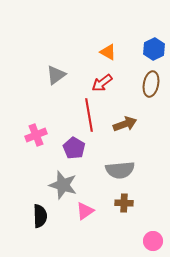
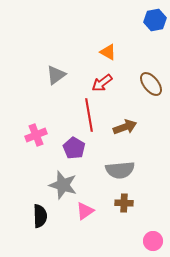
blue hexagon: moved 1 px right, 29 px up; rotated 15 degrees clockwise
brown ellipse: rotated 50 degrees counterclockwise
brown arrow: moved 3 px down
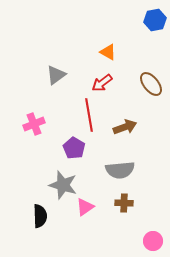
pink cross: moved 2 px left, 11 px up
pink triangle: moved 4 px up
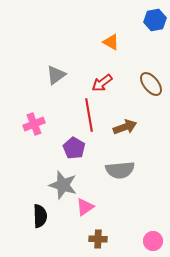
orange triangle: moved 3 px right, 10 px up
brown cross: moved 26 px left, 36 px down
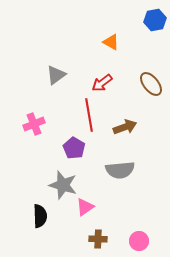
pink circle: moved 14 px left
